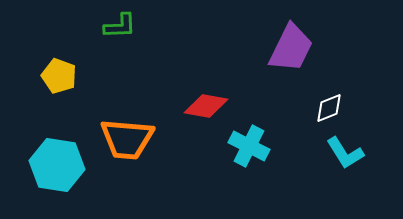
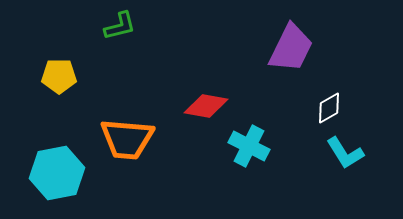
green L-shape: rotated 12 degrees counterclockwise
yellow pentagon: rotated 20 degrees counterclockwise
white diamond: rotated 8 degrees counterclockwise
cyan hexagon: moved 8 px down; rotated 20 degrees counterclockwise
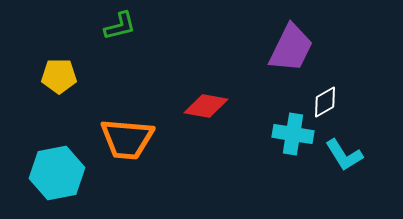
white diamond: moved 4 px left, 6 px up
cyan cross: moved 44 px right, 12 px up; rotated 18 degrees counterclockwise
cyan L-shape: moved 1 px left, 2 px down
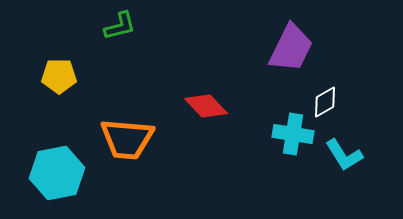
red diamond: rotated 36 degrees clockwise
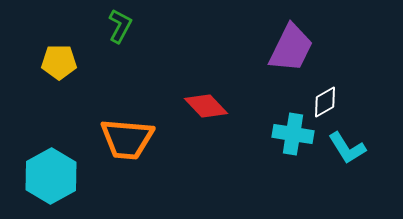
green L-shape: rotated 48 degrees counterclockwise
yellow pentagon: moved 14 px up
cyan L-shape: moved 3 px right, 7 px up
cyan hexagon: moved 6 px left, 3 px down; rotated 18 degrees counterclockwise
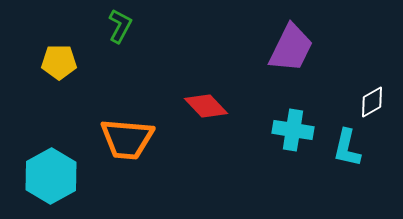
white diamond: moved 47 px right
cyan cross: moved 4 px up
cyan L-shape: rotated 45 degrees clockwise
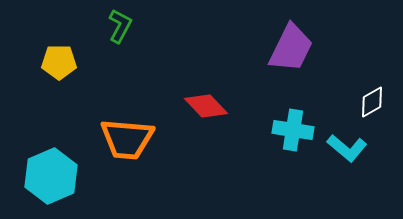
cyan L-shape: rotated 63 degrees counterclockwise
cyan hexagon: rotated 6 degrees clockwise
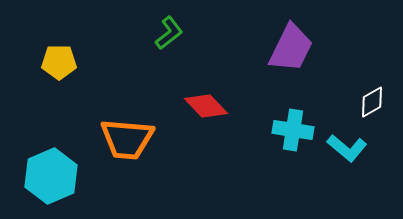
green L-shape: moved 49 px right, 7 px down; rotated 24 degrees clockwise
